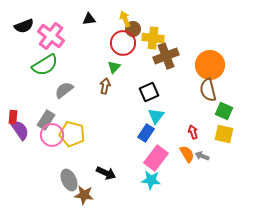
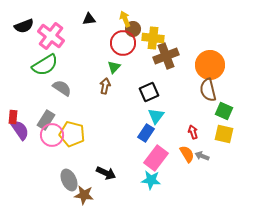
gray semicircle: moved 2 px left, 2 px up; rotated 72 degrees clockwise
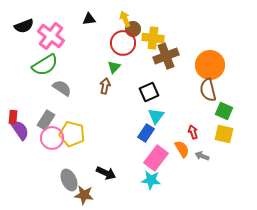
pink circle: moved 3 px down
orange semicircle: moved 5 px left, 5 px up
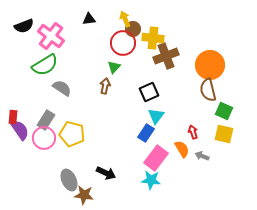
pink circle: moved 8 px left
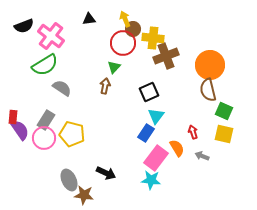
orange semicircle: moved 5 px left, 1 px up
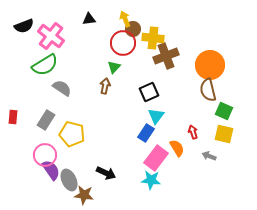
purple semicircle: moved 31 px right, 40 px down
pink circle: moved 1 px right, 17 px down
gray arrow: moved 7 px right
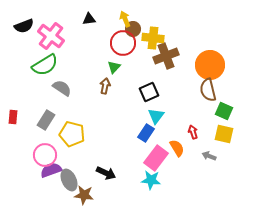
purple semicircle: rotated 75 degrees counterclockwise
